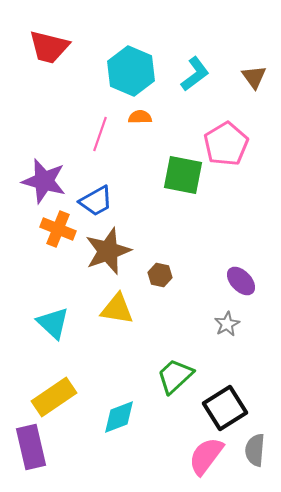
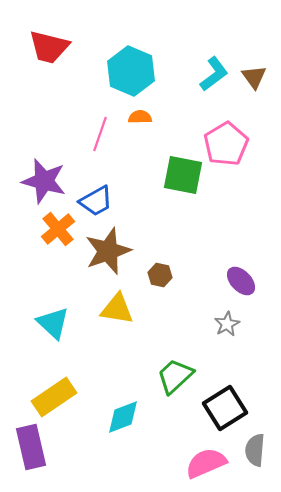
cyan L-shape: moved 19 px right
orange cross: rotated 28 degrees clockwise
cyan diamond: moved 4 px right
pink semicircle: moved 7 px down; rotated 30 degrees clockwise
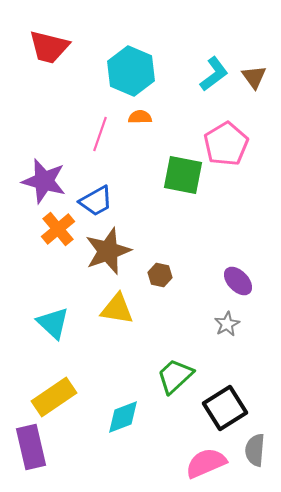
purple ellipse: moved 3 px left
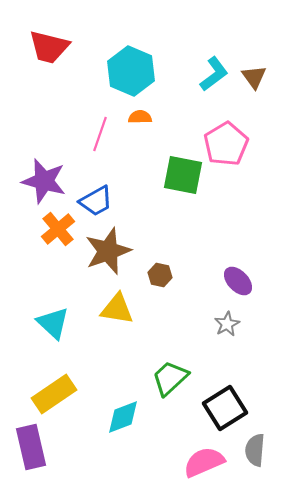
green trapezoid: moved 5 px left, 2 px down
yellow rectangle: moved 3 px up
pink semicircle: moved 2 px left, 1 px up
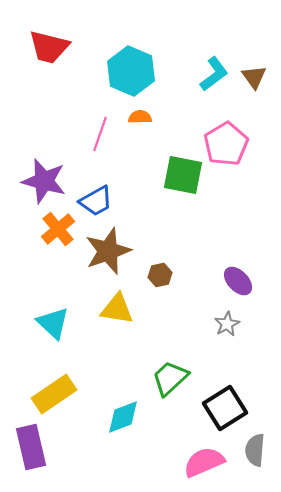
brown hexagon: rotated 25 degrees counterclockwise
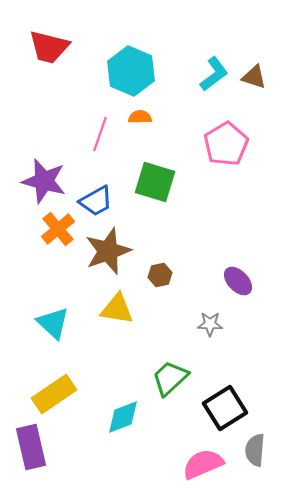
brown triangle: rotated 36 degrees counterclockwise
green square: moved 28 px left, 7 px down; rotated 6 degrees clockwise
gray star: moved 17 px left; rotated 30 degrees clockwise
pink semicircle: moved 1 px left, 2 px down
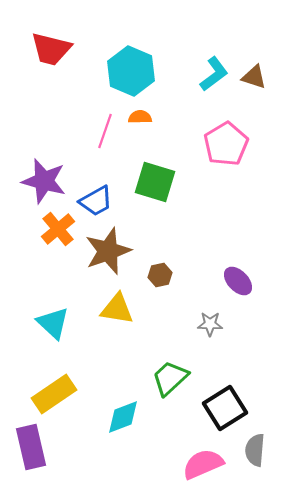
red trapezoid: moved 2 px right, 2 px down
pink line: moved 5 px right, 3 px up
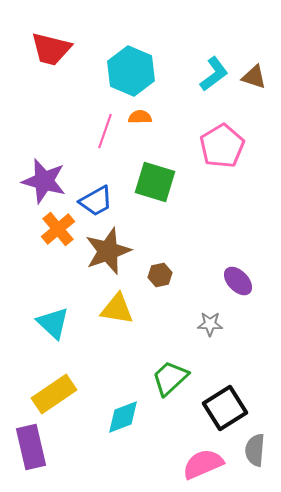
pink pentagon: moved 4 px left, 2 px down
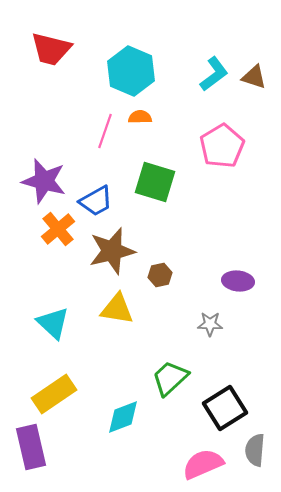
brown star: moved 4 px right; rotated 6 degrees clockwise
purple ellipse: rotated 40 degrees counterclockwise
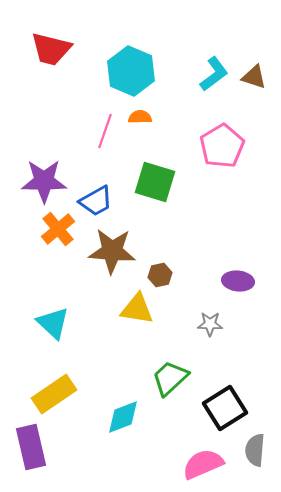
purple star: rotated 15 degrees counterclockwise
brown star: rotated 18 degrees clockwise
yellow triangle: moved 20 px right
